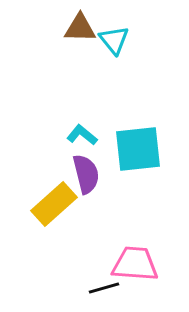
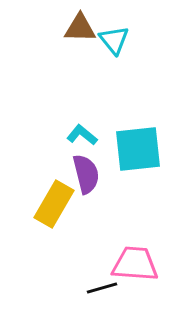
yellow rectangle: rotated 18 degrees counterclockwise
black line: moved 2 px left
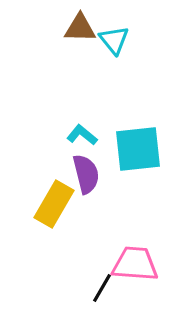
black line: rotated 44 degrees counterclockwise
